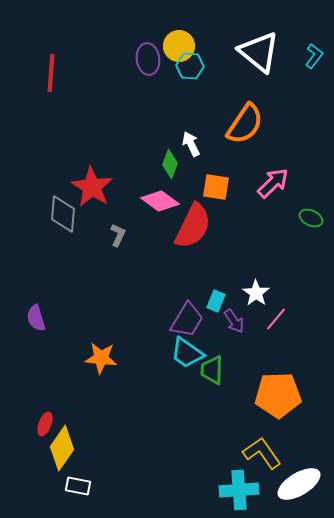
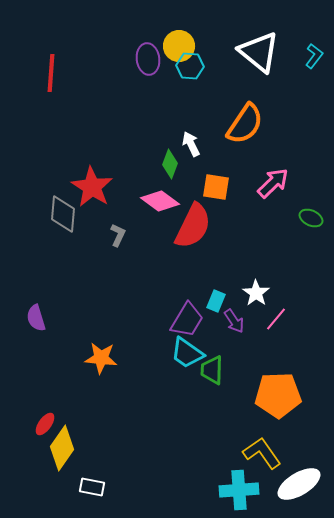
red ellipse: rotated 15 degrees clockwise
white rectangle: moved 14 px right, 1 px down
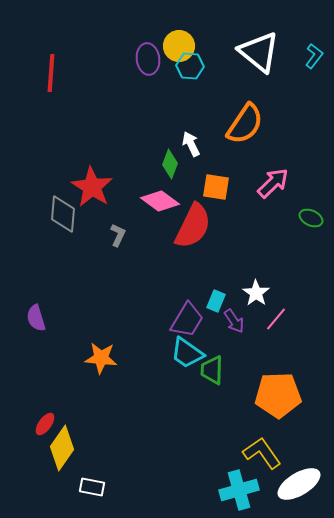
cyan cross: rotated 12 degrees counterclockwise
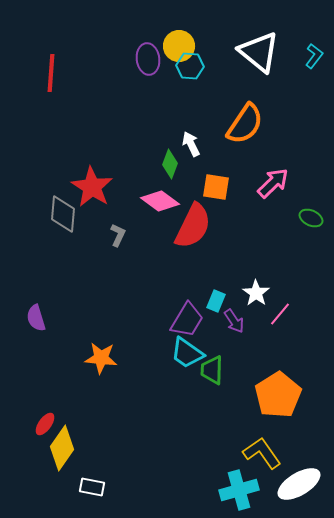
pink line: moved 4 px right, 5 px up
orange pentagon: rotated 30 degrees counterclockwise
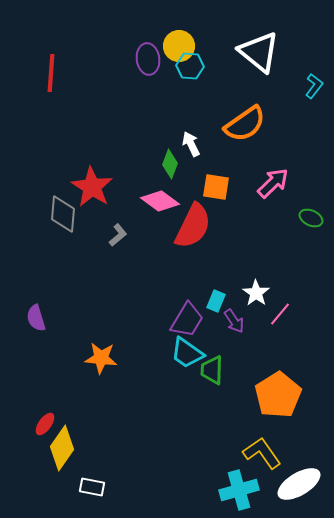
cyan L-shape: moved 30 px down
orange semicircle: rotated 21 degrees clockwise
gray L-shape: rotated 25 degrees clockwise
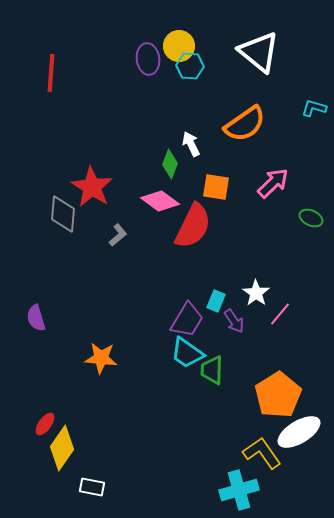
cyan L-shape: moved 22 px down; rotated 110 degrees counterclockwise
white ellipse: moved 52 px up
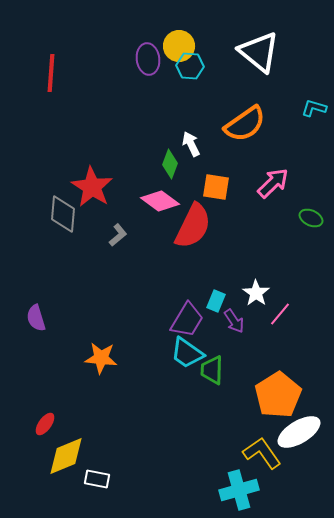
yellow diamond: moved 4 px right, 8 px down; rotated 33 degrees clockwise
white rectangle: moved 5 px right, 8 px up
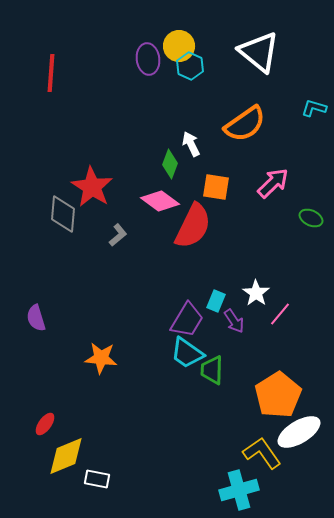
cyan hexagon: rotated 20 degrees clockwise
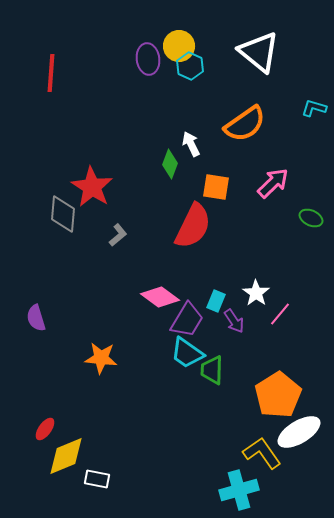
pink diamond: moved 96 px down
red ellipse: moved 5 px down
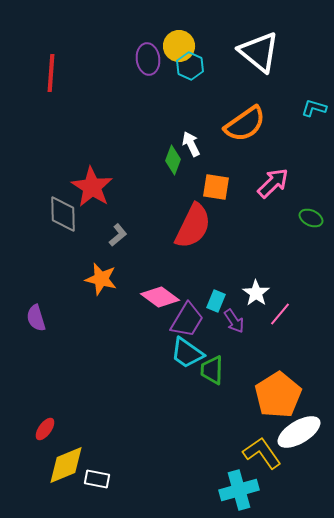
green diamond: moved 3 px right, 4 px up
gray diamond: rotated 6 degrees counterclockwise
orange star: moved 79 px up; rotated 8 degrees clockwise
yellow diamond: moved 9 px down
